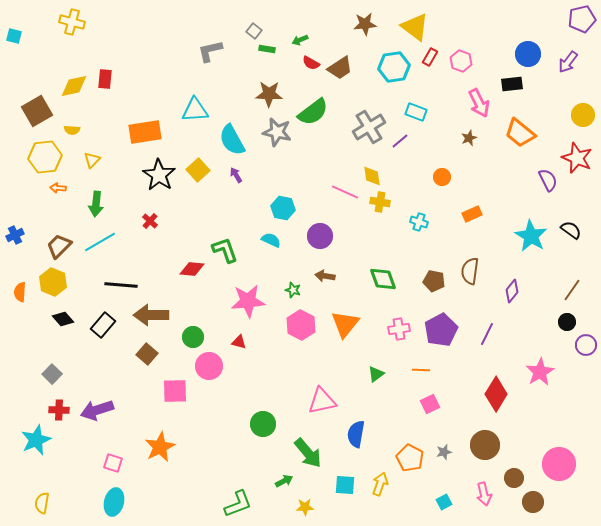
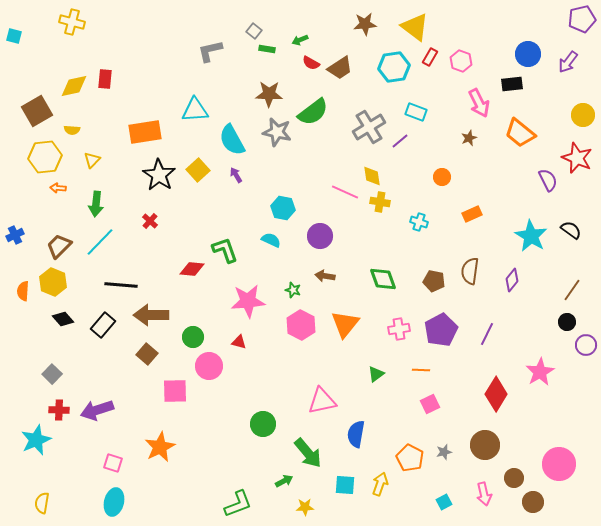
cyan line at (100, 242): rotated 16 degrees counterclockwise
purple diamond at (512, 291): moved 11 px up
orange semicircle at (20, 292): moved 3 px right, 1 px up
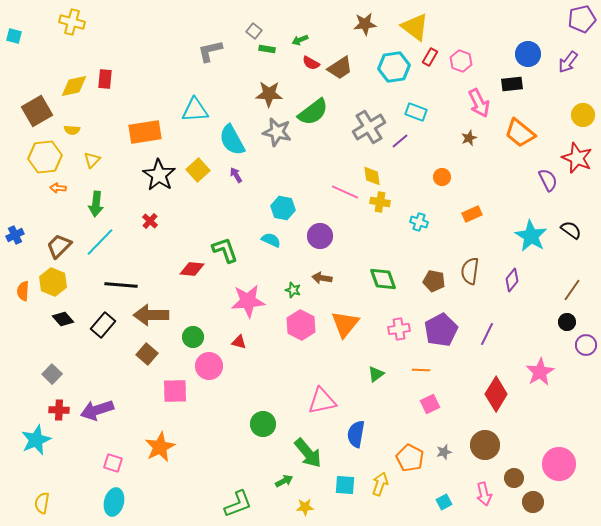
brown arrow at (325, 276): moved 3 px left, 2 px down
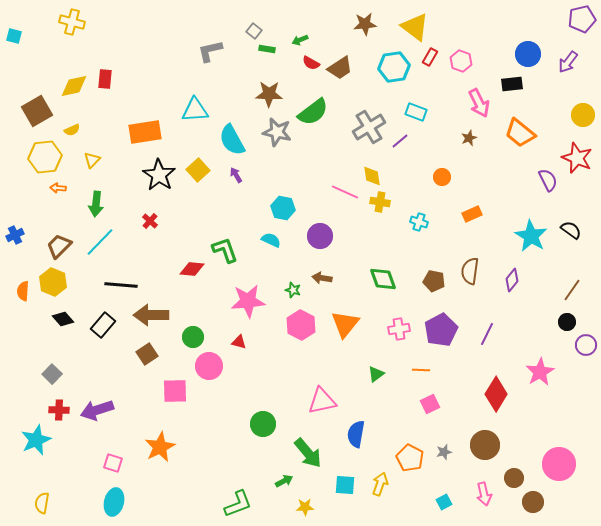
yellow semicircle at (72, 130): rotated 28 degrees counterclockwise
brown square at (147, 354): rotated 15 degrees clockwise
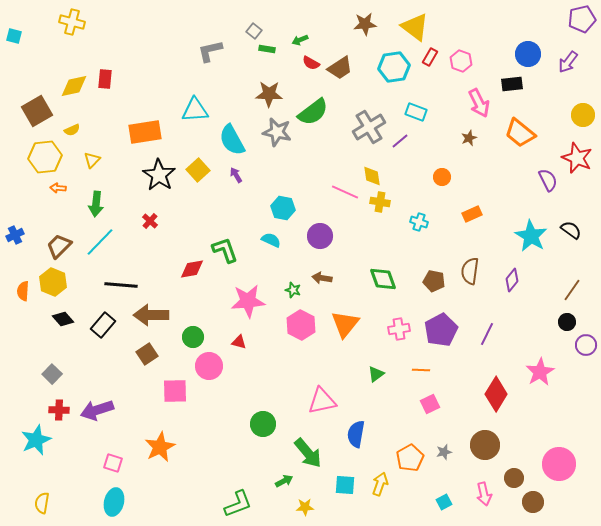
red diamond at (192, 269): rotated 15 degrees counterclockwise
orange pentagon at (410, 458): rotated 16 degrees clockwise
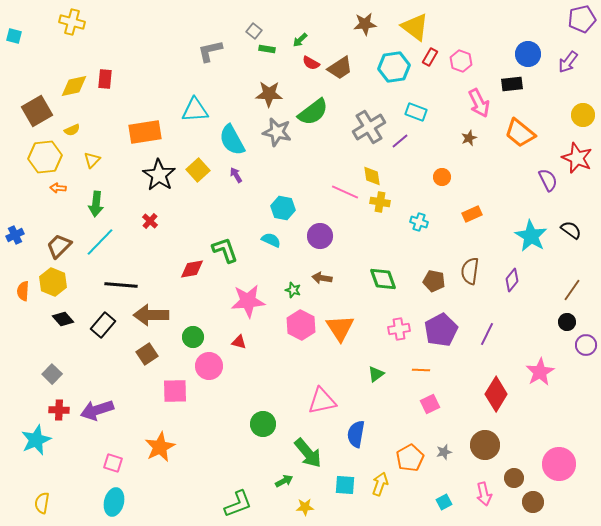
green arrow at (300, 40): rotated 21 degrees counterclockwise
orange triangle at (345, 324): moved 5 px left, 4 px down; rotated 12 degrees counterclockwise
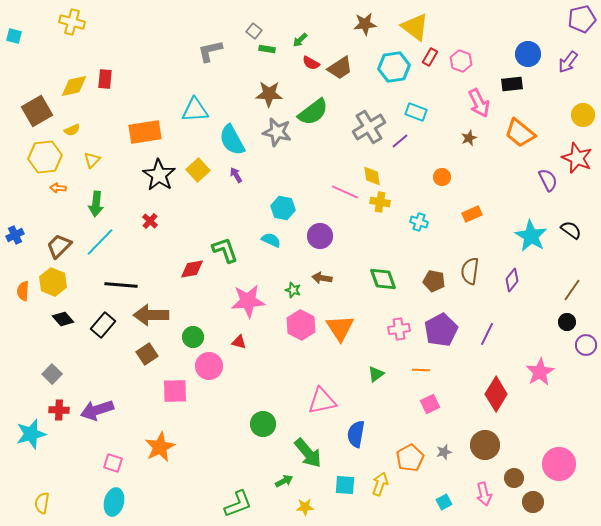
cyan star at (36, 440): moved 5 px left, 6 px up; rotated 8 degrees clockwise
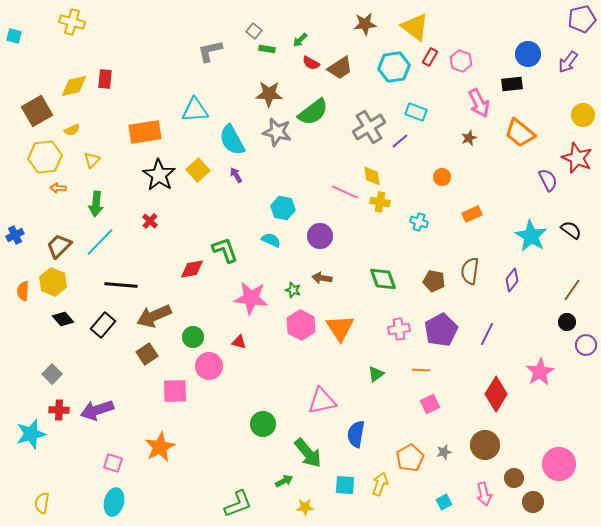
pink star at (248, 301): moved 3 px right, 3 px up; rotated 12 degrees clockwise
brown arrow at (151, 315): moved 3 px right, 1 px down; rotated 24 degrees counterclockwise
